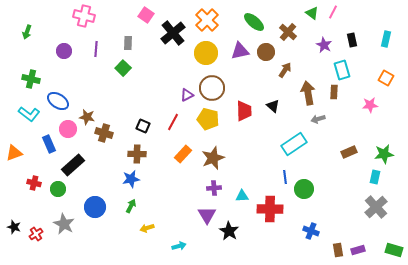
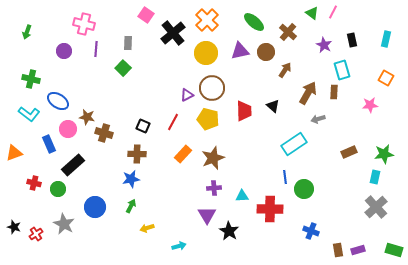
pink cross at (84, 16): moved 8 px down
brown arrow at (308, 93): rotated 40 degrees clockwise
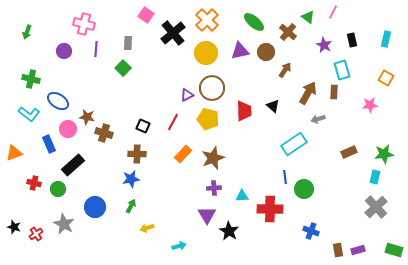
green triangle at (312, 13): moved 4 px left, 4 px down
